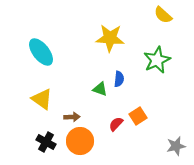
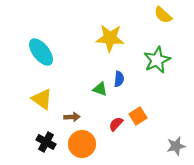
orange circle: moved 2 px right, 3 px down
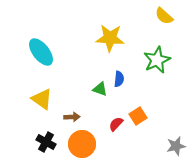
yellow semicircle: moved 1 px right, 1 px down
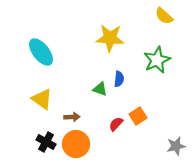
orange circle: moved 6 px left
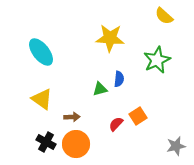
green triangle: rotated 35 degrees counterclockwise
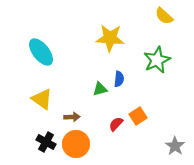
gray star: moved 1 px left; rotated 24 degrees counterclockwise
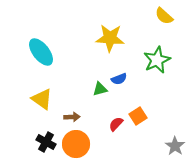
blue semicircle: rotated 63 degrees clockwise
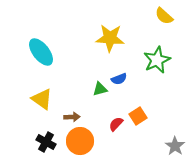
orange circle: moved 4 px right, 3 px up
